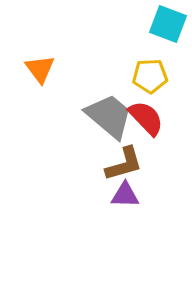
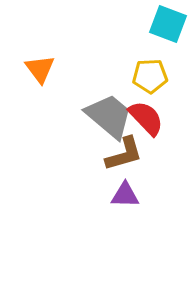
brown L-shape: moved 10 px up
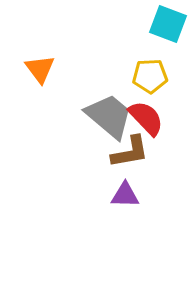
brown L-shape: moved 6 px right, 2 px up; rotated 6 degrees clockwise
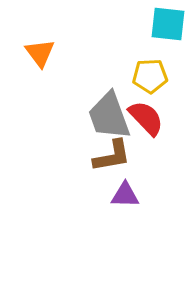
cyan square: rotated 15 degrees counterclockwise
orange triangle: moved 16 px up
gray trapezoid: rotated 150 degrees counterclockwise
brown L-shape: moved 18 px left, 4 px down
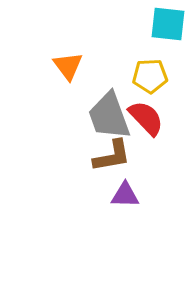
orange triangle: moved 28 px right, 13 px down
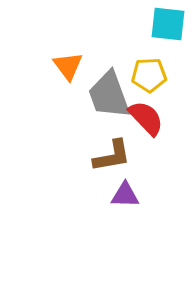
yellow pentagon: moved 1 px left, 1 px up
gray trapezoid: moved 21 px up
